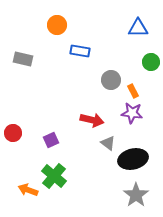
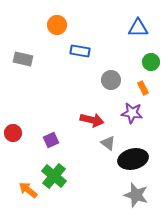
orange rectangle: moved 10 px right, 3 px up
orange arrow: rotated 18 degrees clockwise
gray star: rotated 20 degrees counterclockwise
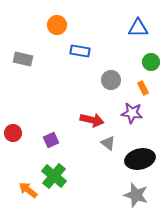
black ellipse: moved 7 px right
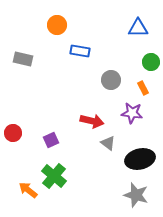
red arrow: moved 1 px down
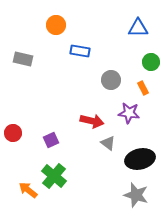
orange circle: moved 1 px left
purple star: moved 3 px left
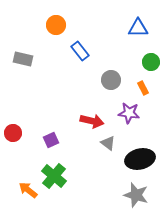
blue rectangle: rotated 42 degrees clockwise
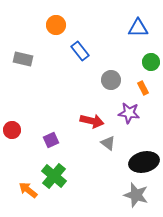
red circle: moved 1 px left, 3 px up
black ellipse: moved 4 px right, 3 px down
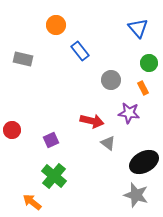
blue triangle: rotated 50 degrees clockwise
green circle: moved 2 px left, 1 px down
black ellipse: rotated 16 degrees counterclockwise
orange arrow: moved 4 px right, 12 px down
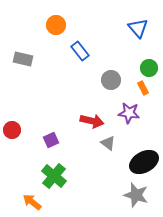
green circle: moved 5 px down
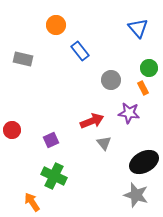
red arrow: rotated 35 degrees counterclockwise
gray triangle: moved 4 px left; rotated 14 degrees clockwise
green cross: rotated 15 degrees counterclockwise
orange arrow: rotated 18 degrees clockwise
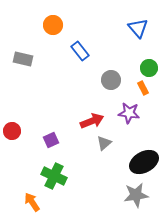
orange circle: moved 3 px left
red circle: moved 1 px down
gray triangle: rotated 28 degrees clockwise
gray star: rotated 25 degrees counterclockwise
